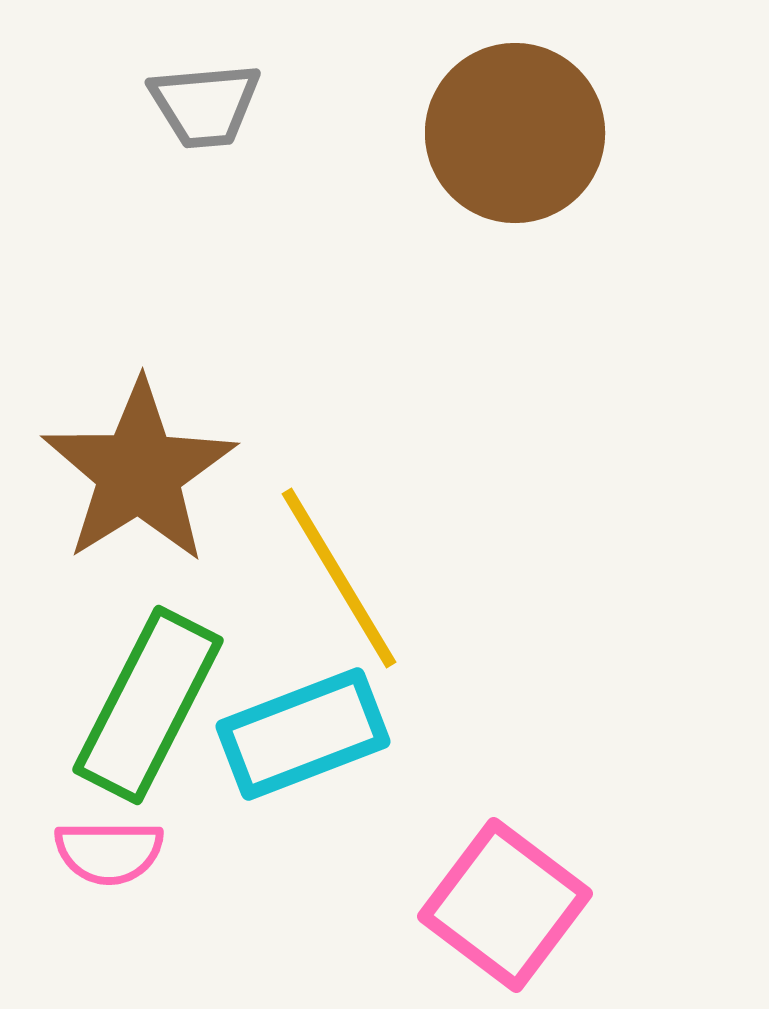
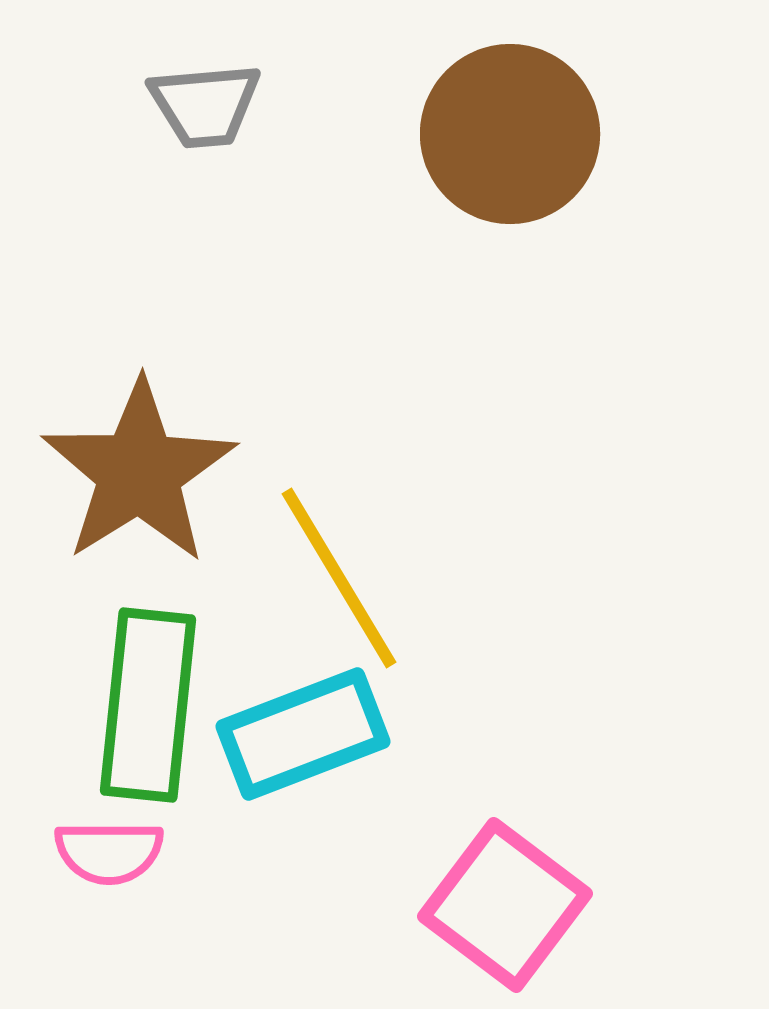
brown circle: moved 5 px left, 1 px down
green rectangle: rotated 21 degrees counterclockwise
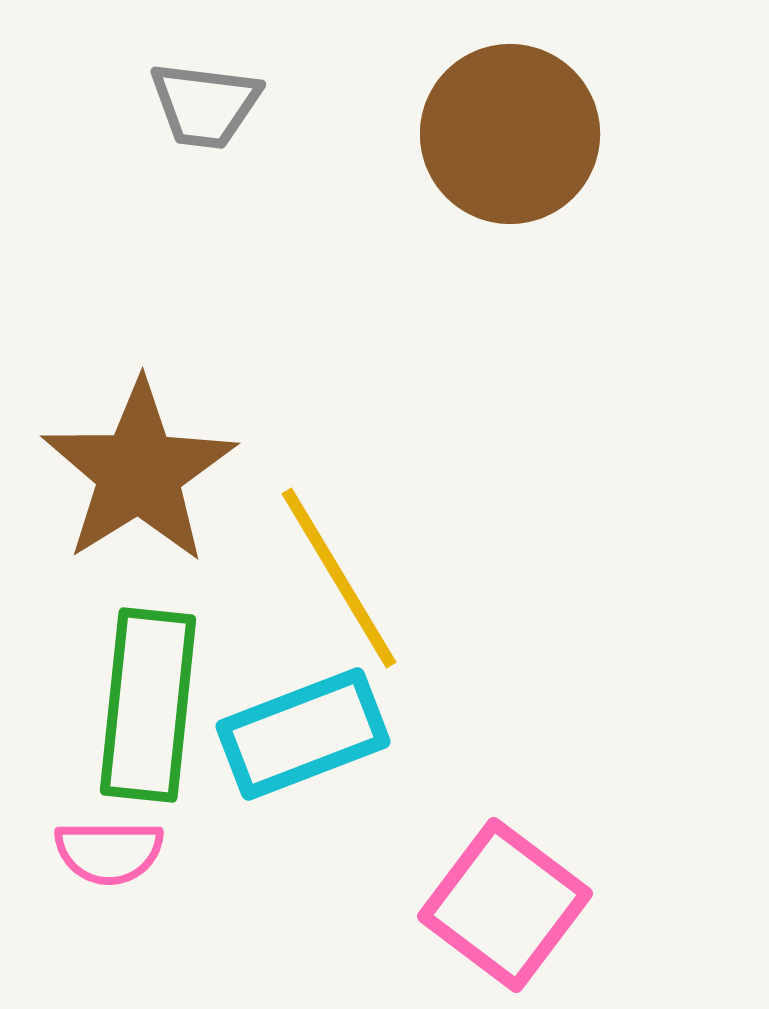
gray trapezoid: rotated 12 degrees clockwise
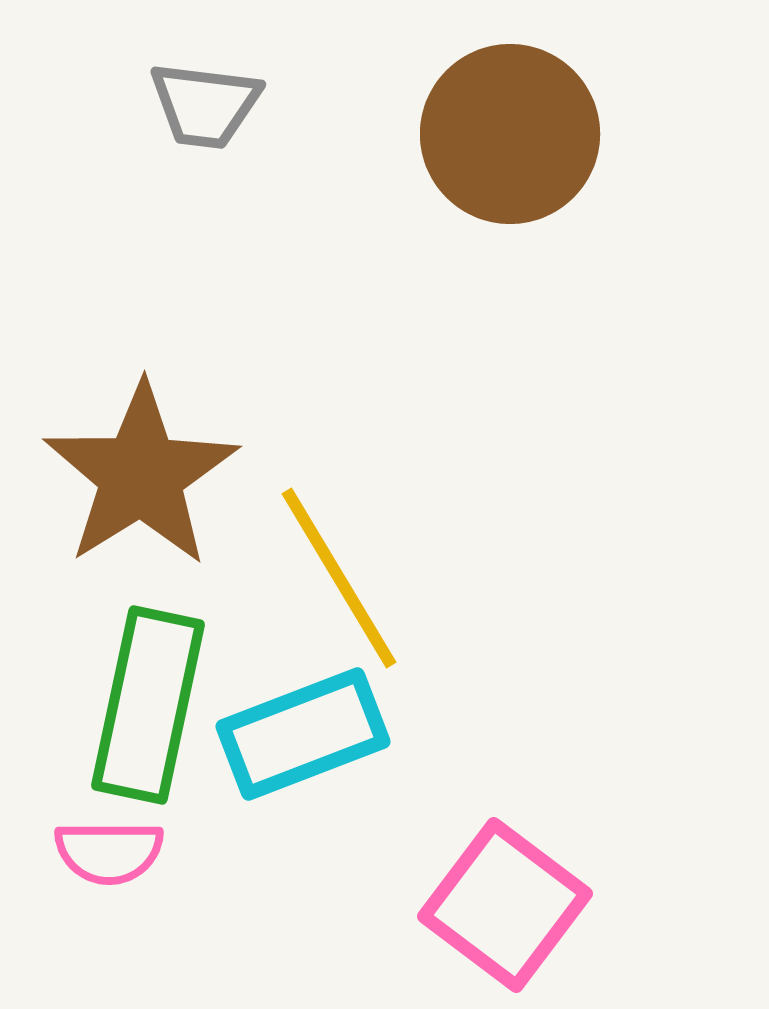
brown star: moved 2 px right, 3 px down
green rectangle: rotated 6 degrees clockwise
